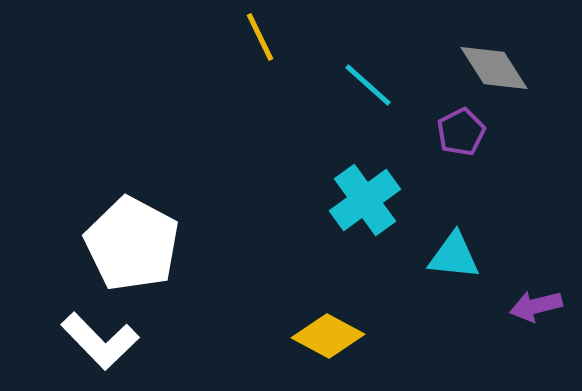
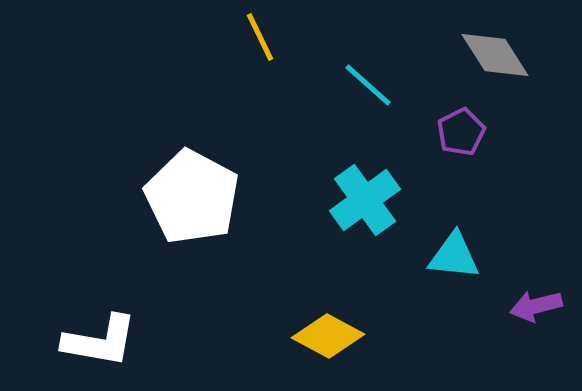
gray diamond: moved 1 px right, 13 px up
white pentagon: moved 60 px right, 47 px up
white L-shape: rotated 36 degrees counterclockwise
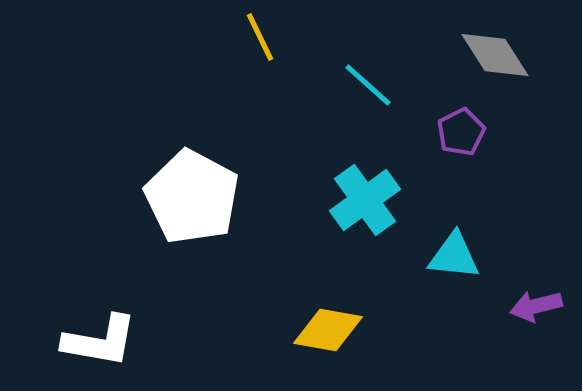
yellow diamond: moved 6 px up; rotated 18 degrees counterclockwise
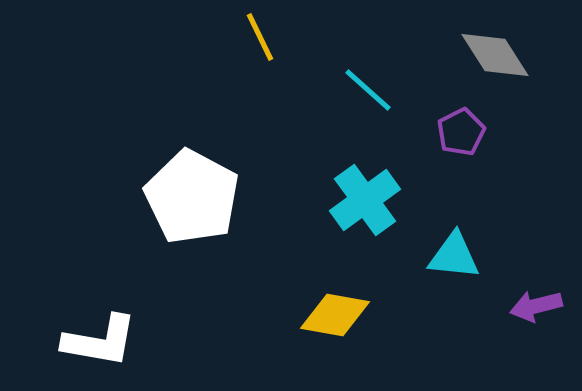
cyan line: moved 5 px down
yellow diamond: moved 7 px right, 15 px up
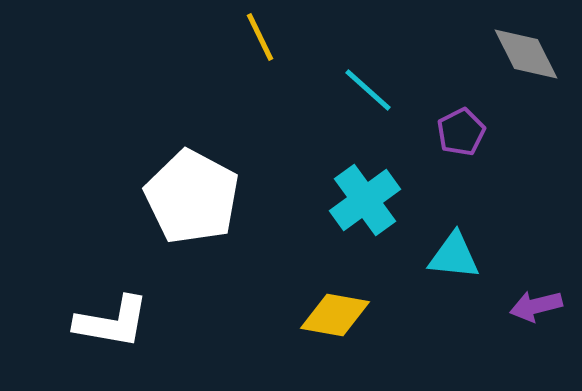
gray diamond: moved 31 px right, 1 px up; rotated 6 degrees clockwise
white L-shape: moved 12 px right, 19 px up
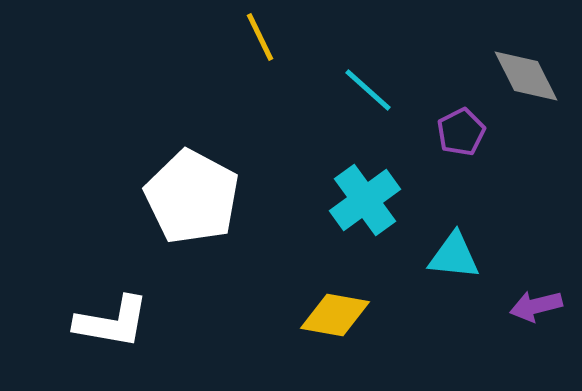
gray diamond: moved 22 px down
